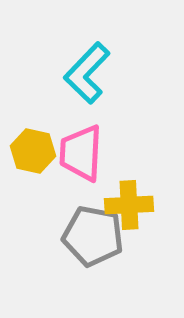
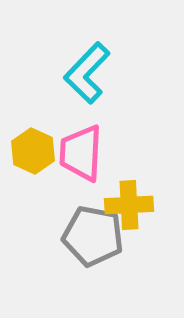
yellow hexagon: rotated 12 degrees clockwise
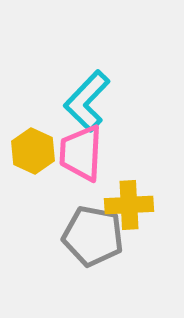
cyan L-shape: moved 28 px down
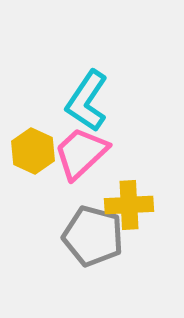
cyan L-shape: rotated 10 degrees counterclockwise
pink trapezoid: rotated 44 degrees clockwise
gray pentagon: rotated 4 degrees clockwise
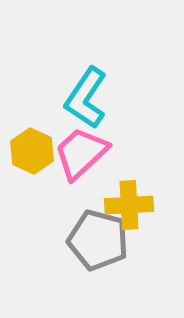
cyan L-shape: moved 1 px left, 3 px up
yellow hexagon: moved 1 px left
gray pentagon: moved 5 px right, 4 px down
